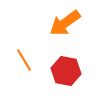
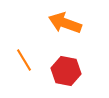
orange arrow: rotated 56 degrees clockwise
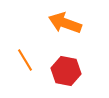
orange line: moved 1 px right
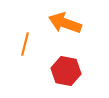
orange line: moved 16 px up; rotated 45 degrees clockwise
